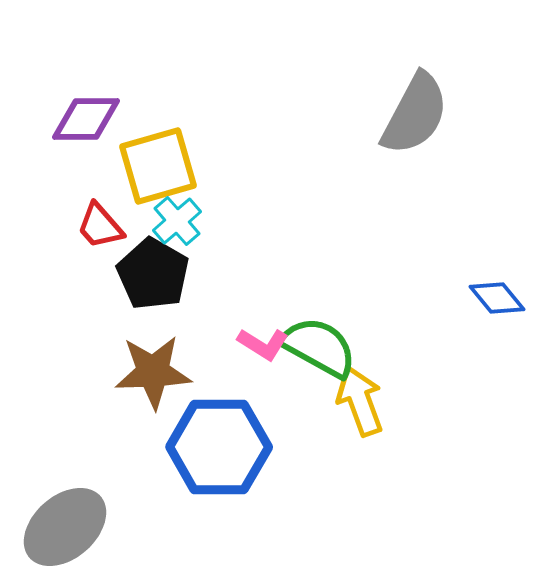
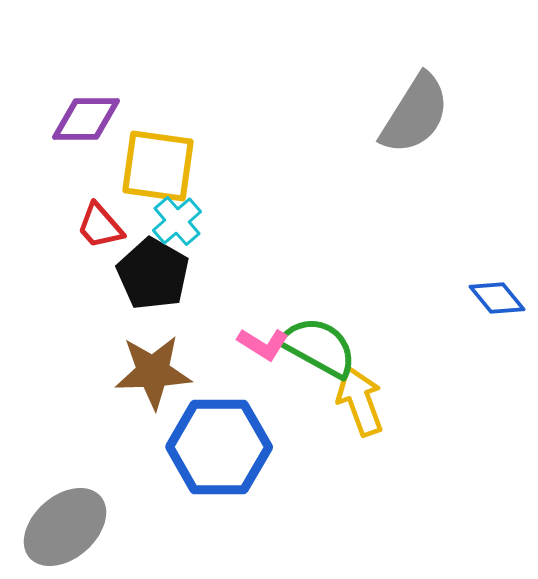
gray semicircle: rotated 4 degrees clockwise
yellow square: rotated 24 degrees clockwise
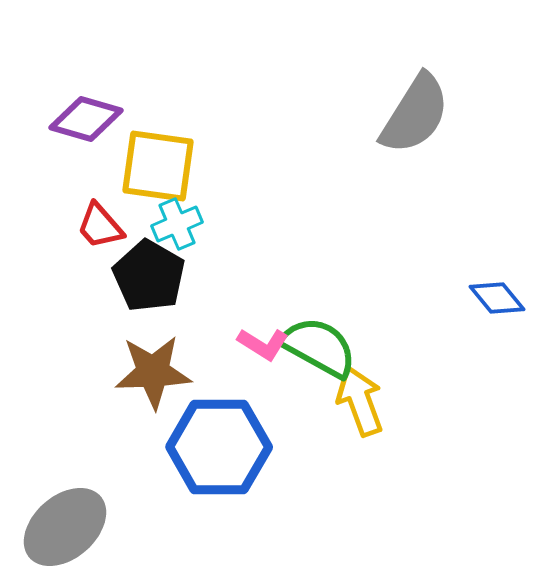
purple diamond: rotated 16 degrees clockwise
cyan cross: moved 3 px down; rotated 18 degrees clockwise
black pentagon: moved 4 px left, 2 px down
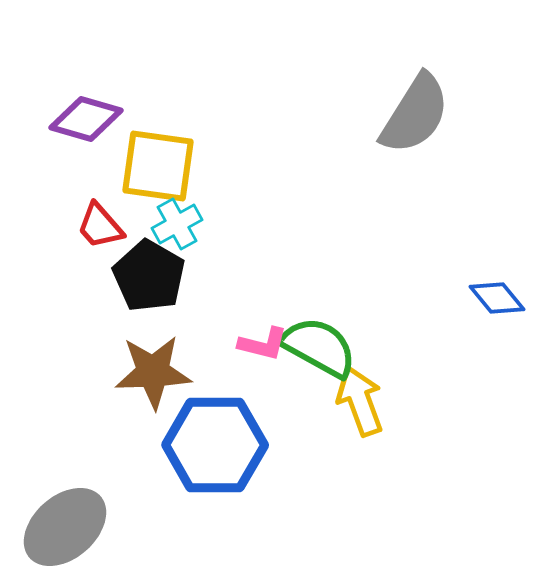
cyan cross: rotated 6 degrees counterclockwise
pink L-shape: rotated 18 degrees counterclockwise
blue hexagon: moved 4 px left, 2 px up
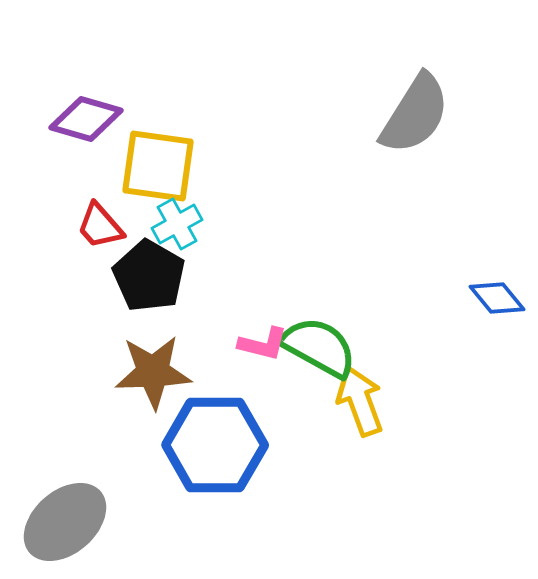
gray ellipse: moved 5 px up
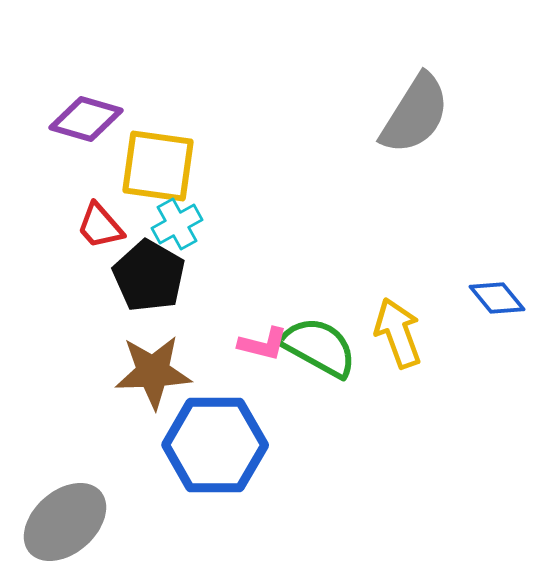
yellow arrow: moved 38 px right, 68 px up
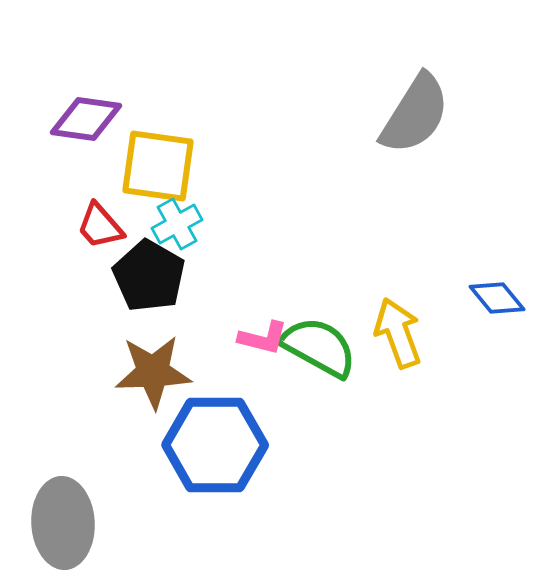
purple diamond: rotated 8 degrees counterclockwise
pink L-shape: moved 6 px up
gray ellipse: moved 2 px left, 1 px down; rotated 52 degrees counterclockwise
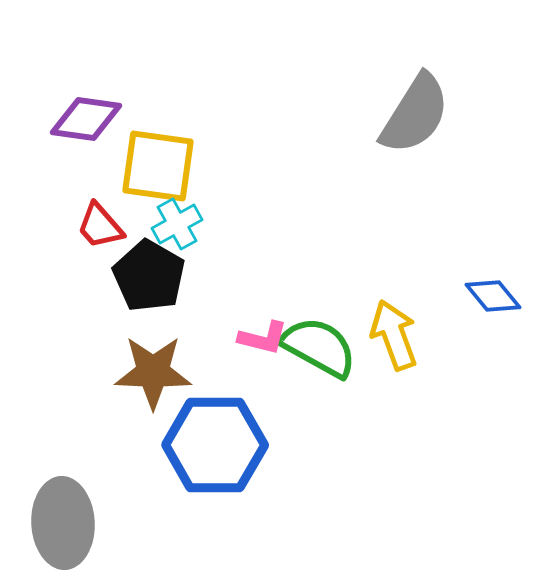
blue diamond: moved 4 px left, 2 px up
yellow arrow: moved 4 px left, 2 px down
brown star: rotated 4 degrees clockwise
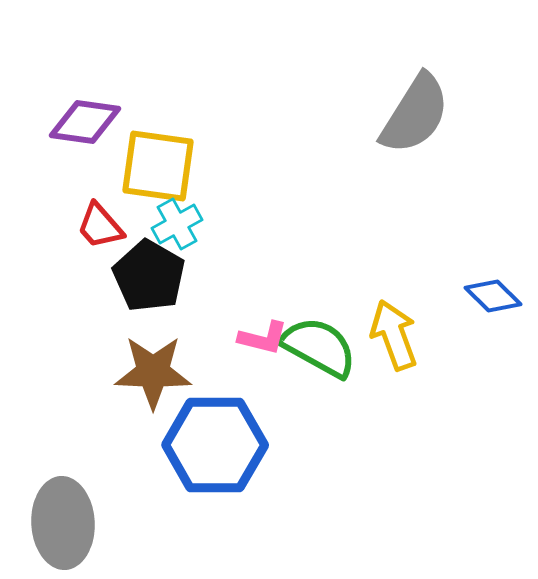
purple diamond: moved 1 px left, 3 px down
blue diamond: rotated 6 degrees counterclockwise
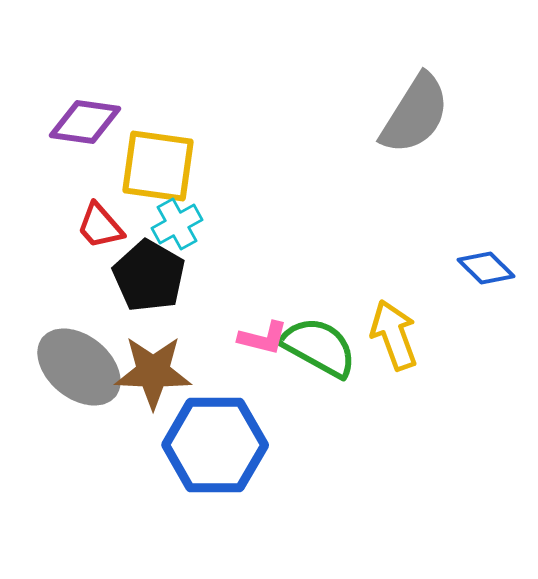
blue diamond: moved 7 px left, 28 px up
gray ellipse: moved 16 px right, 156 px up; rotated 48 degrees counterclockwise
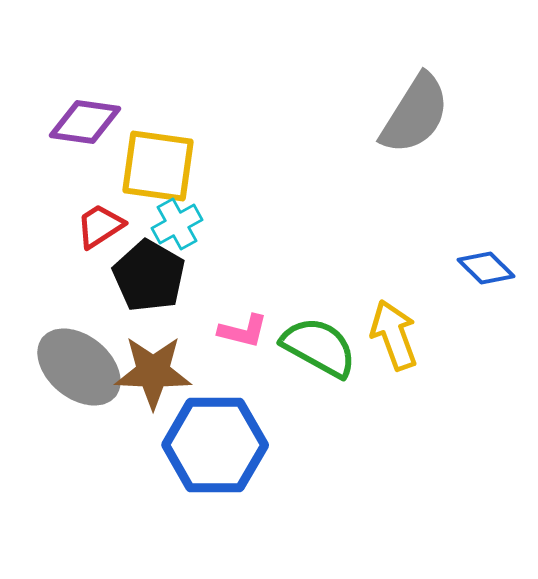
red trapezoid: rotated 98 degrees clockwise
pink L-shape: moved 20 px left, 7 px up
